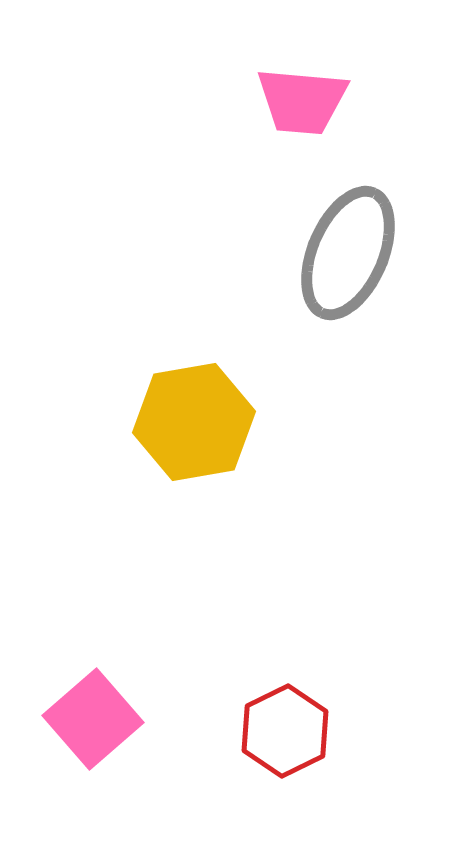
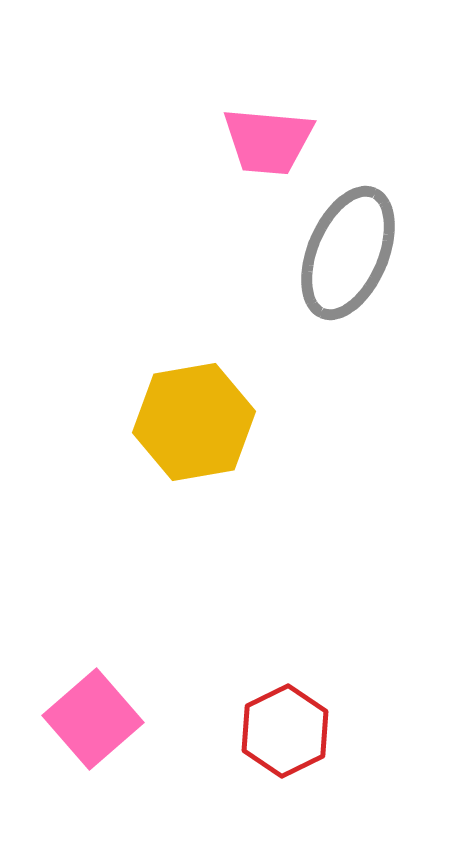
pink trapezoid: moved 34 px left, 40 px down
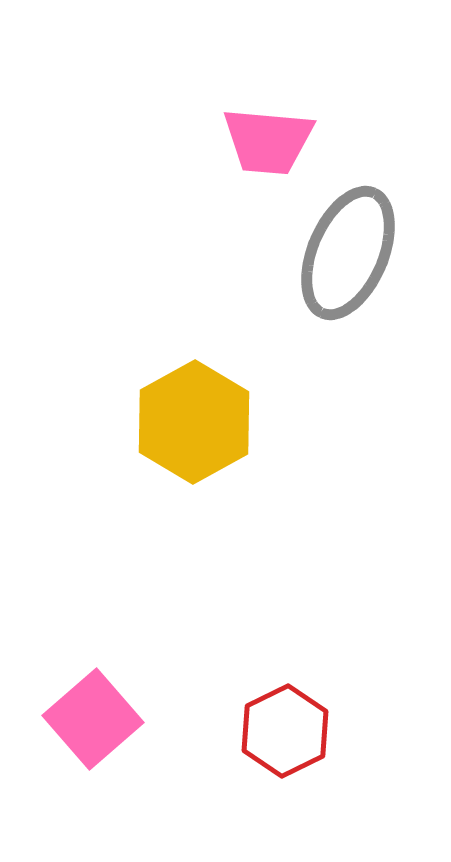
yellow hexagon: rotated 19 degrees counterclockwise
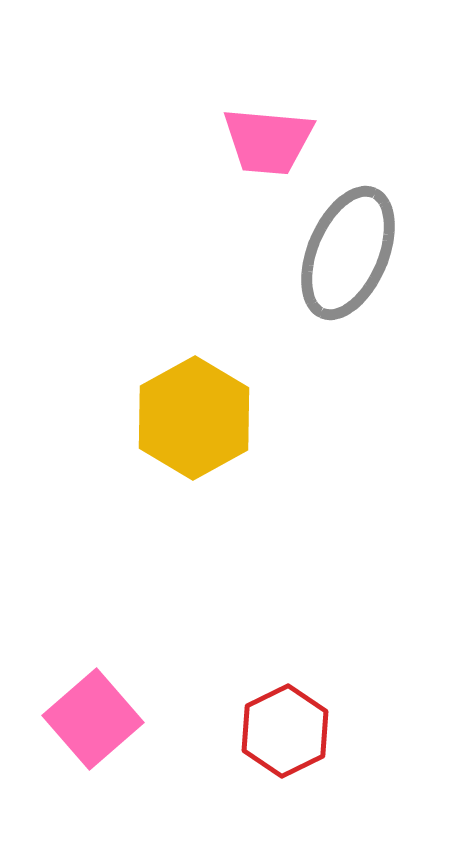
yellow hexagon: moved 4 px up
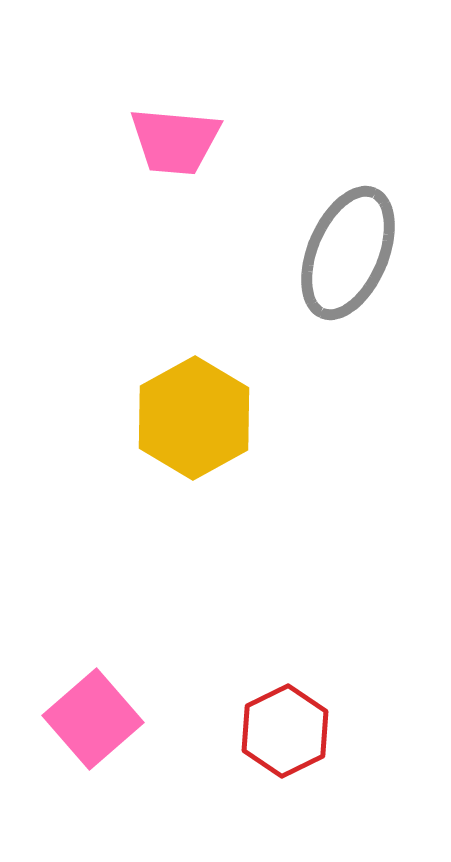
pink trapezoid: moved 93 px left
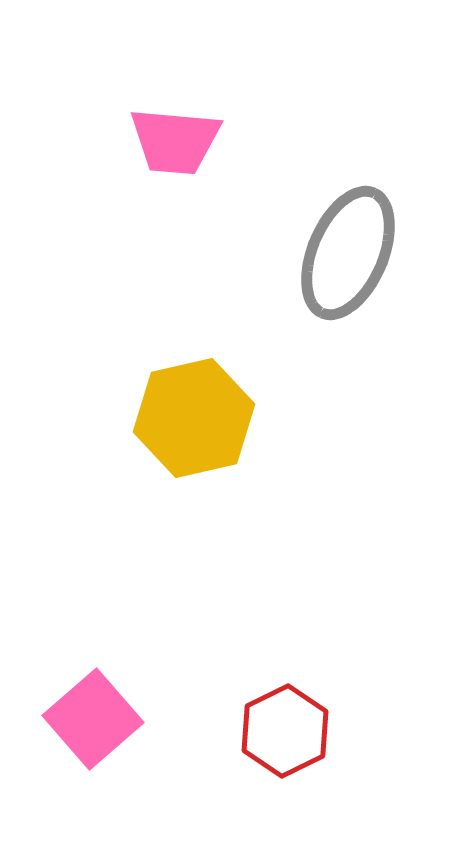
yellow hexagon: rotated 16 degrees clockwise
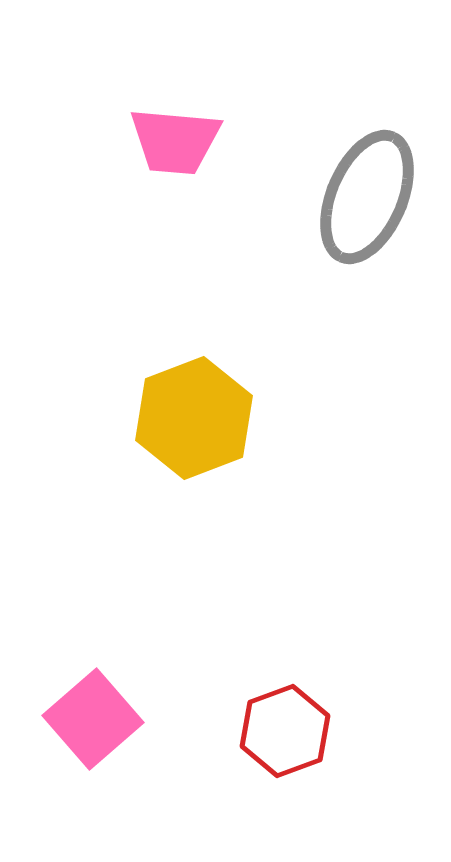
gray ellipse: moved 19 px right, 56 px up
yellow hexagon: rotated 8 degrees counterclockwise
red hexagon: rotated 6 degrees clockwise
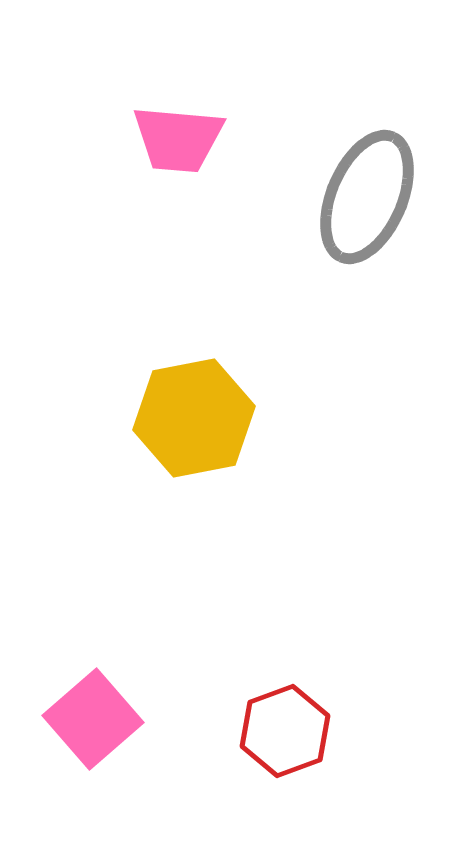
pink trapezoid: moved 3 px right, 2 px up
yellow hexagon: rotated 10 degrees clockwise
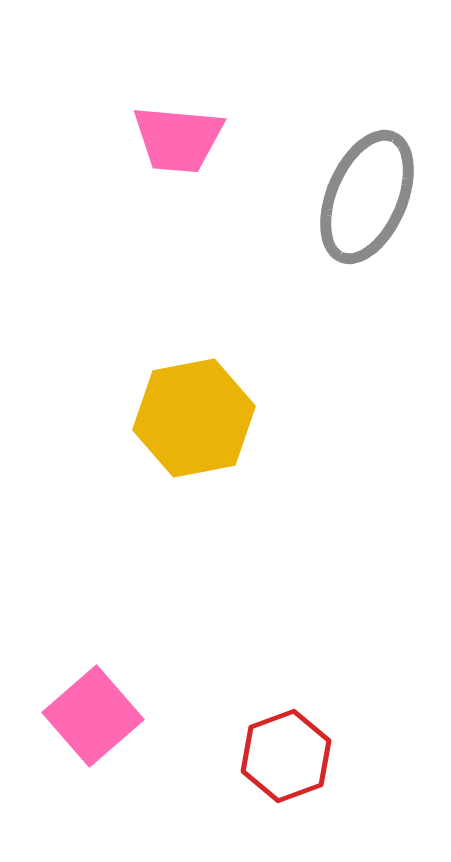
pink square: moved 3 px up
red hexagon: moved 1 px right, 25 px down
